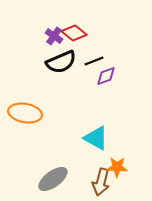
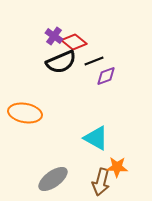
red diamond: moved 9 px down
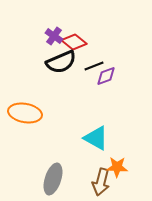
black line: moved 5 px down
gray ellipse: rotated 36 degrees counterclockwise
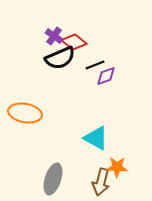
black semicircle: moved 1 px left, 4 px up
black line: moved 1 px right, 1 px up
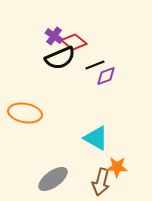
gray ellipse: rotated 36 degrees clockwise
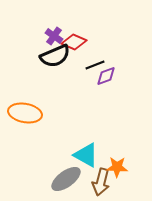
red diamond: rotated 15 degrees counterclockwise
black semicircle: moved 5 px left, 2 px up
cyan triangle: moved 10 px left, 17 px down
gray ellipse: moved 13 px right
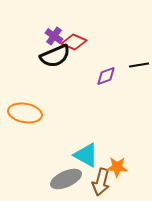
black line: moved 44 px right; rotated 12 degrees clockwise
gray ellipse: rotated 12 degrees clockwise
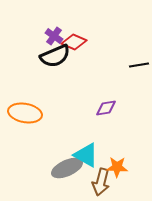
purple diamond: moved 32 px down; rotated 10 degrees clockwise
gray ellipse: moved 1 px right, 11 px up
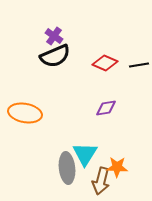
red diamond: moved 31 px right, 21 px down
cyan triangle: moved 1 px left, 1 px up; rotated 32 degrees clockwise
gray ellipse: rotated 72 degrees counterclockwise
brown arrow: moved 1 px up
